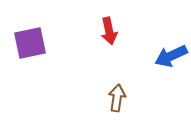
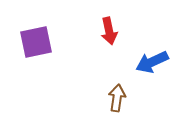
purple square: moved 6 px right, 1 px up
blue arrow: moved 19 px left, 6 px down
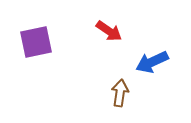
red arrow: rotated 44 degrees counterclockwise
brown arrow: moved 3 px right, 5 px up
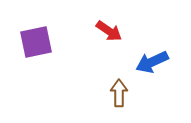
brown arrow: moved 1 px left; rotated 8 degrees counterclockwise
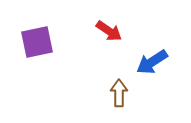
purple square: moved 1 px right
blue arrow: rotated 8 degrees counterclockwise
